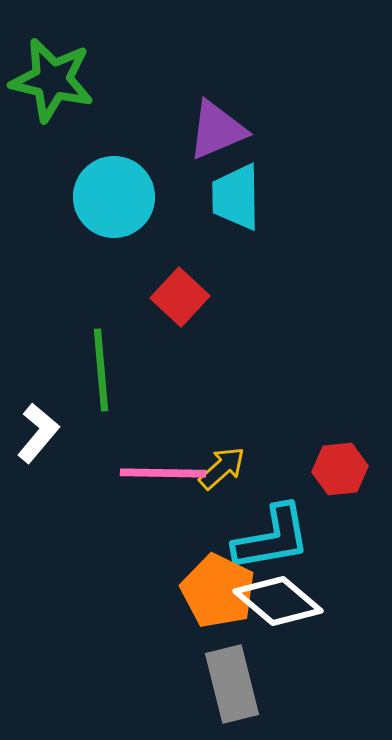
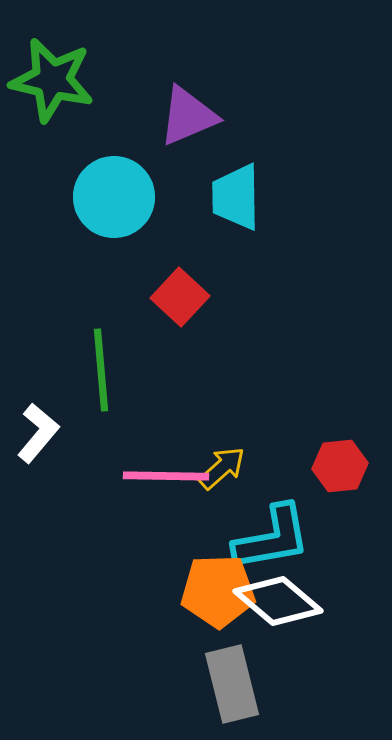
purple triangle: moved 29 px left, 14 px up
red hexagon: moved 3 px up
pink line: moved 3 px right, 3 px down
orange pentagon: rotated 28 degrees counterclockwise
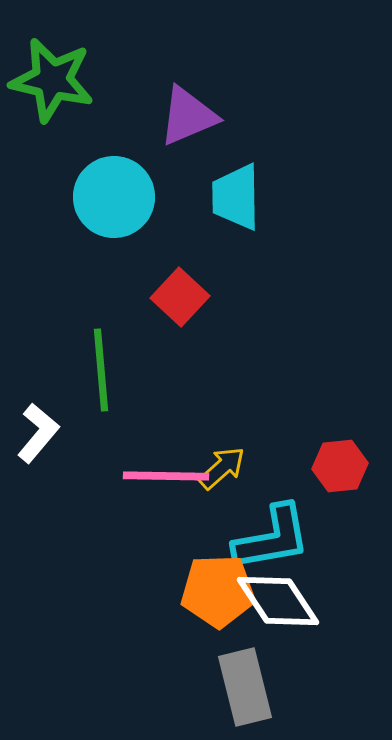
white diamond: rotated 16 degrees clockwise
gray rectangle: moved 13 px right, 3 px down
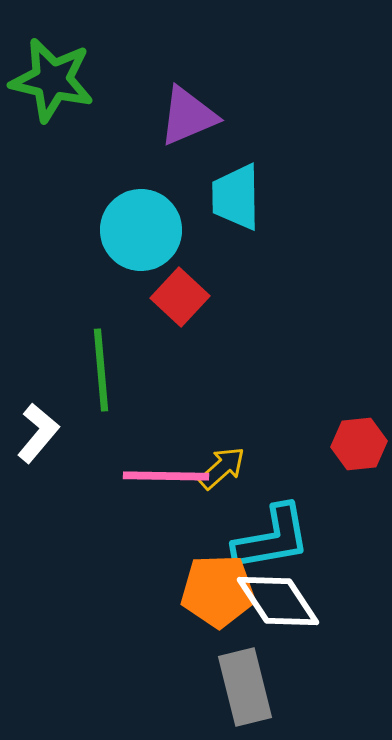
cyan circle: moved 27 px right, 33 px down
red hexagon: moved 19 px right, 22 px up
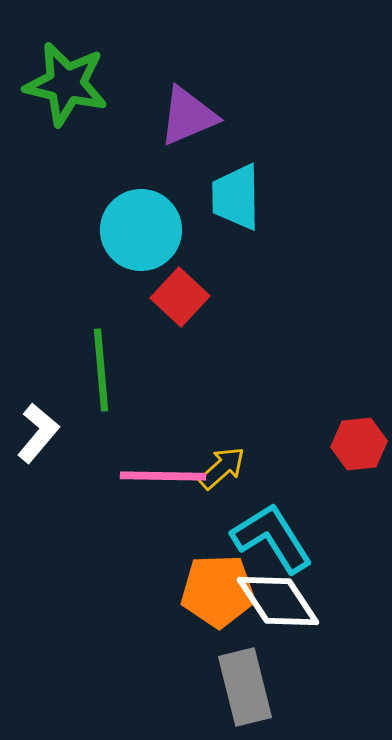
green star: moved 14 px right, 4 px down
pink line: moved 3 px left
cyan L-shape: rotated 112 degrees counterclockwise
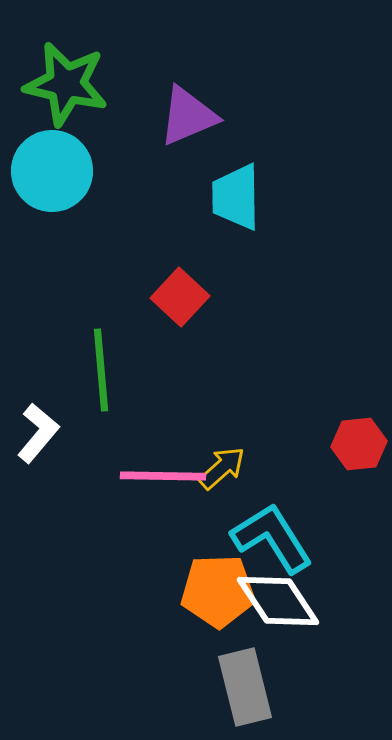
cyan circle: moved 89 px left, 59 px up
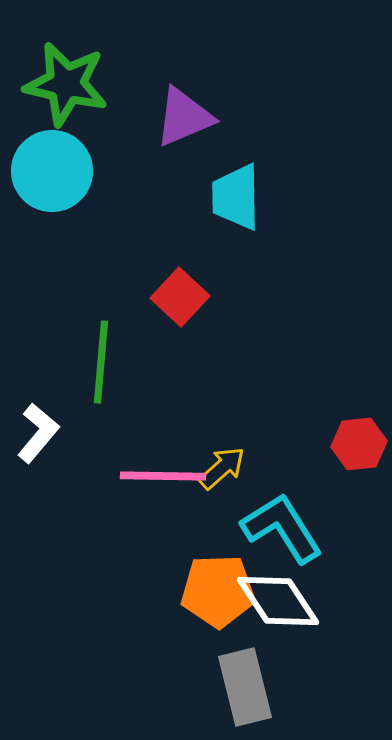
purple triangle: moved 4 px left, 1 px down
green line: moved 8 px up; rotated 10 degrees clockwise
cyan L-shape: moved 10 px right, 10 px up
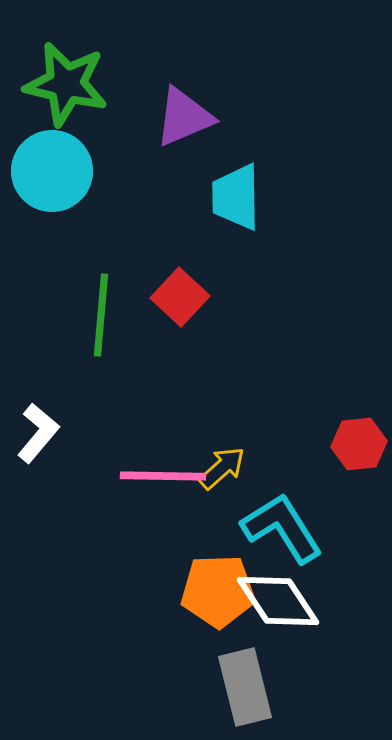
green line: moved 47 px up
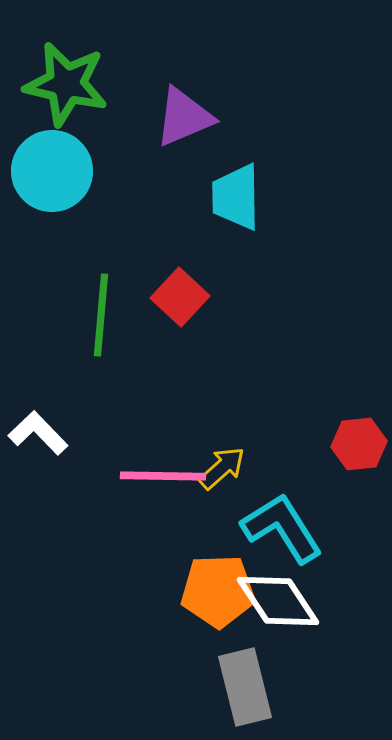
white L-shape: rotated 84 degrees counterclockwise
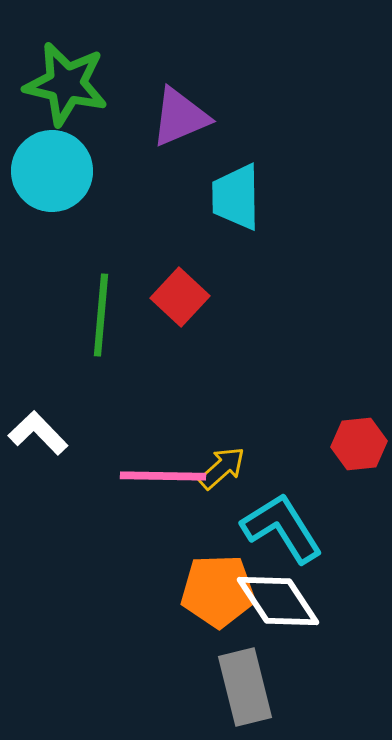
purple triangle: moved 4 px left
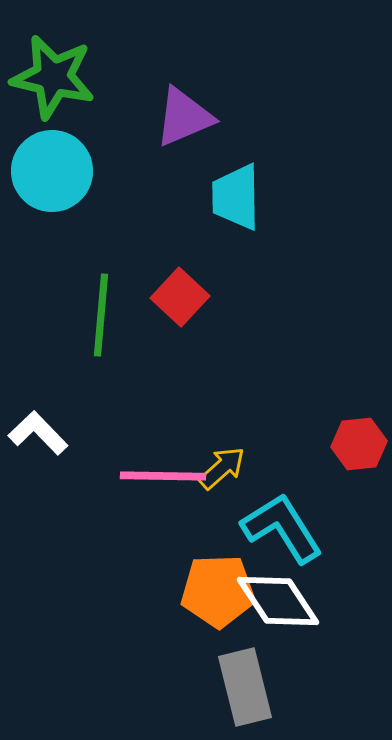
green star: moved 13 px left, 7 px up
purple triangle: moved 4 px right
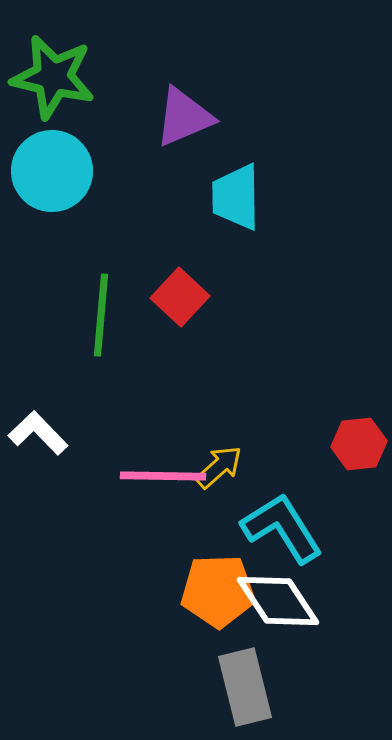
yellow arrow: moved 3 px left, 1 px up
